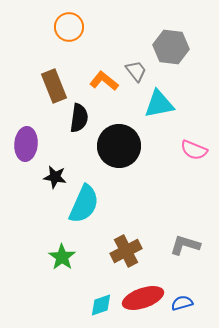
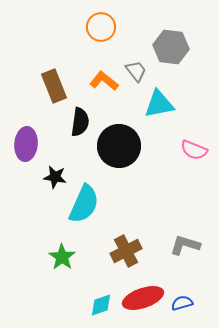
orange circle: moved 32 px right
black semicircle: moved 1 px right, 4 px down
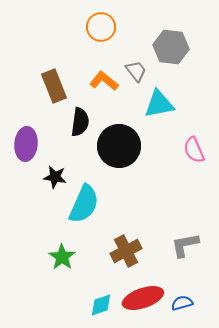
pink semicircle: rotated 44 degrees clockwise
gray L-shape: rotated 28 degrees counterclockwise
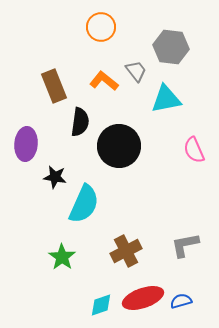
cyan triangle: moved 7 px right, 5 px up
blue semicircle: moved 1 px left, 2 px up
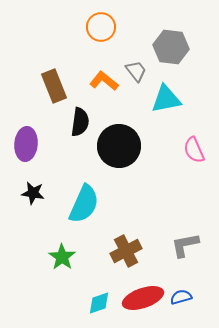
black star: moved 22 px left, 16 px down
blue semicircle: moved 4 px up
cyan diamond: moved 2 px left, 2 px up
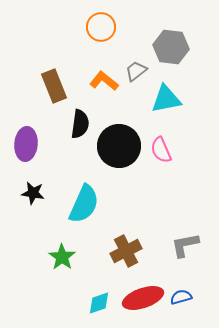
gray trapezoid: rotated 90 degrees counterclockwise
black semicircle: moved 2 px down
pink semicircle: moved 33 px left
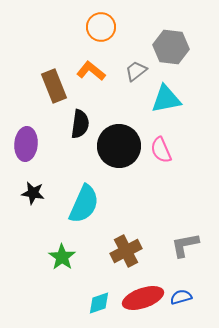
orange L-shape: moved 13 px left, 10 px up
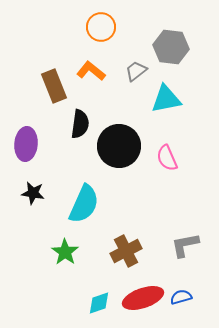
pink semicircle: moved 6 px right, 8 px down
green star: moved 3 px right, 5 px up
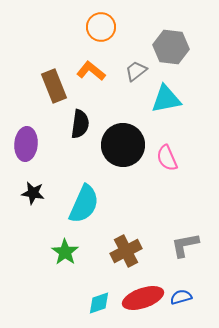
black circle: moved 4 px right, 1 px up
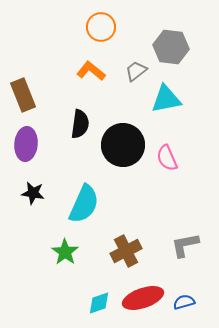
brown rectangle: moved 31 px left, 9 px down
blue semicircle: moved 3 px right, 5 px down
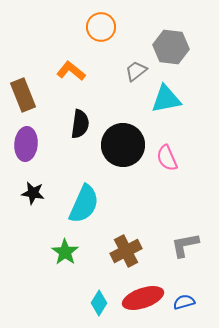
orange L-shape: moved 20 px left
cyan diamond: rotated 40 degrees counterclockwise
